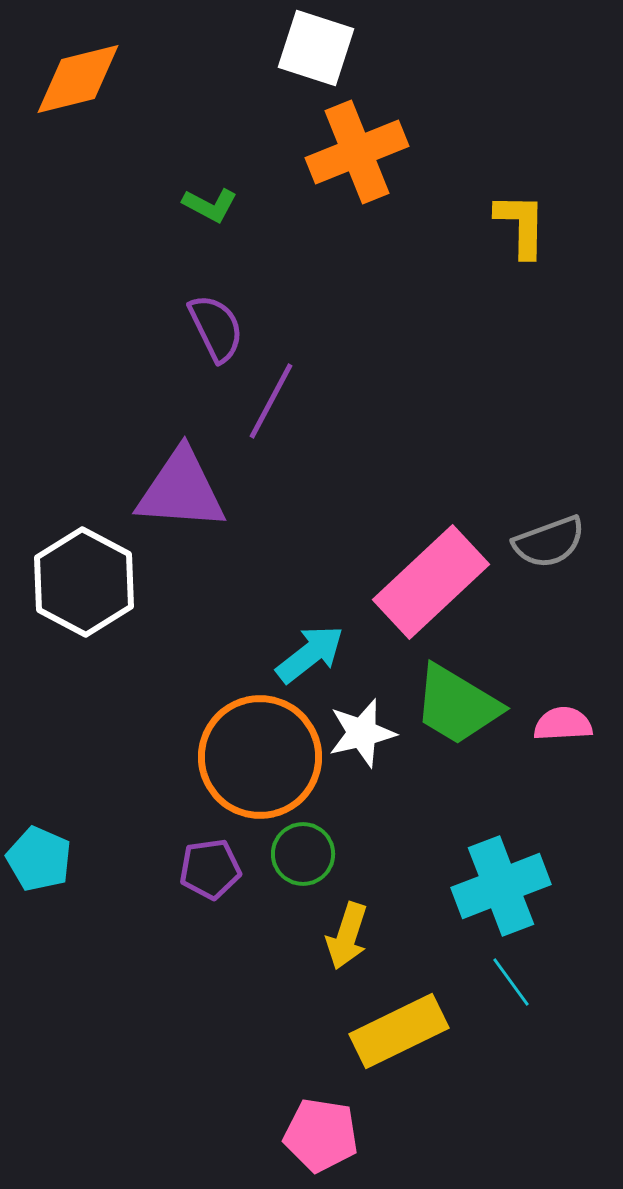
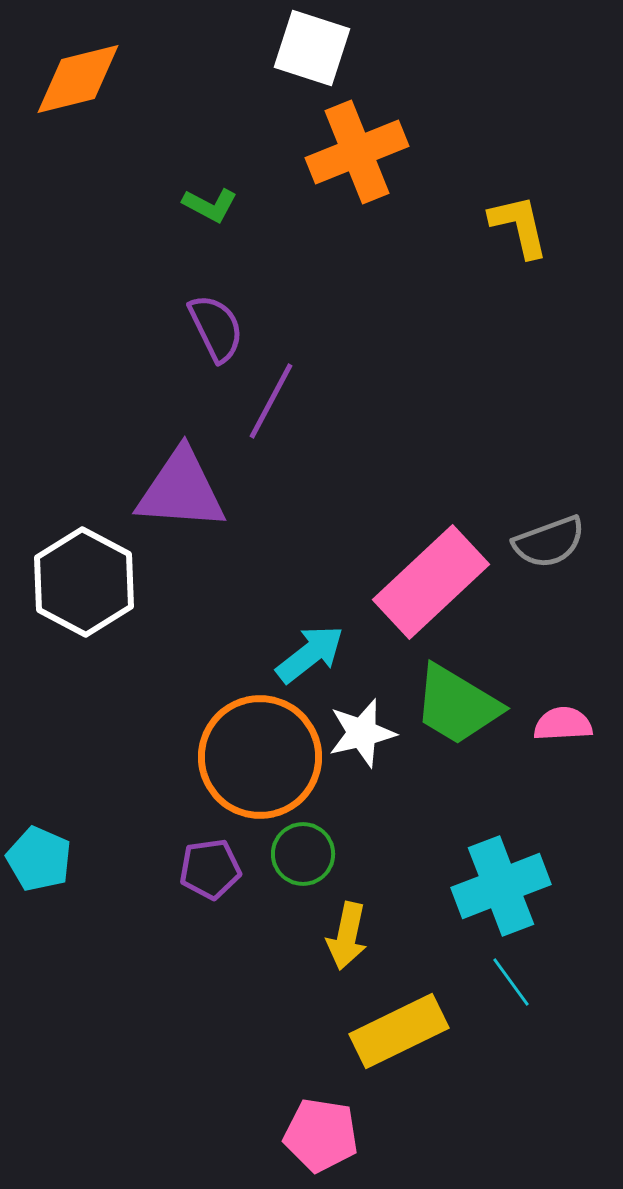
white square: moved 4 px left
yellow L-shape: moved 2 px left, 1 px down; rotated 14 degrees counterclockwise
yellow arrow: rotated 6 degrees counterclockwise
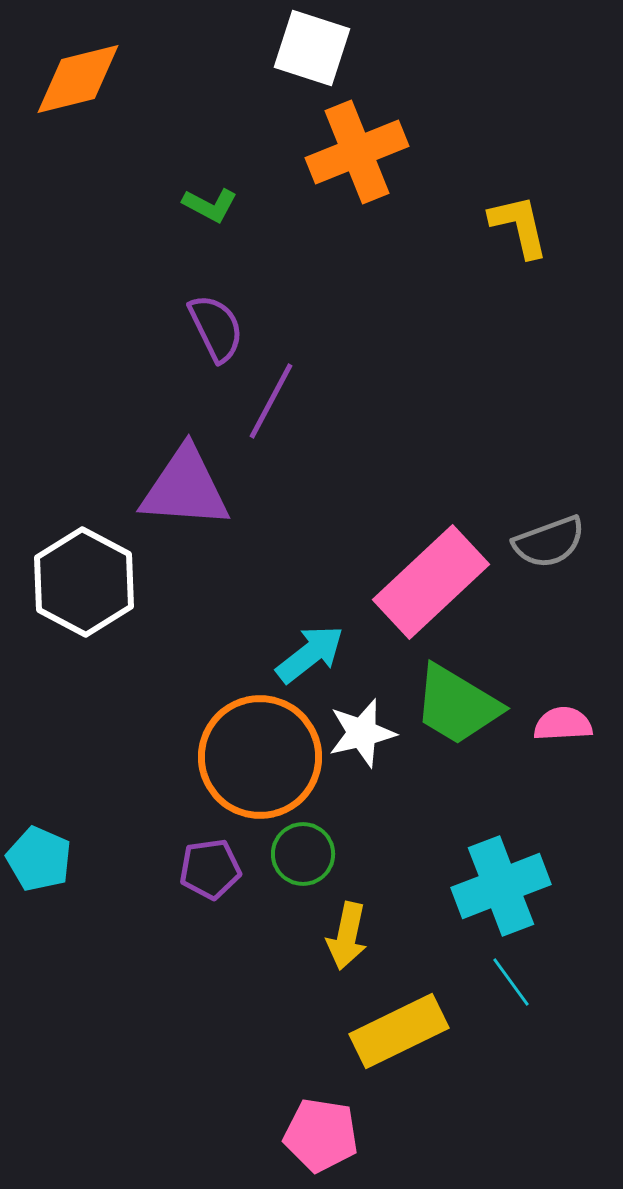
purple triangle: moved 4 px right, 2 px up
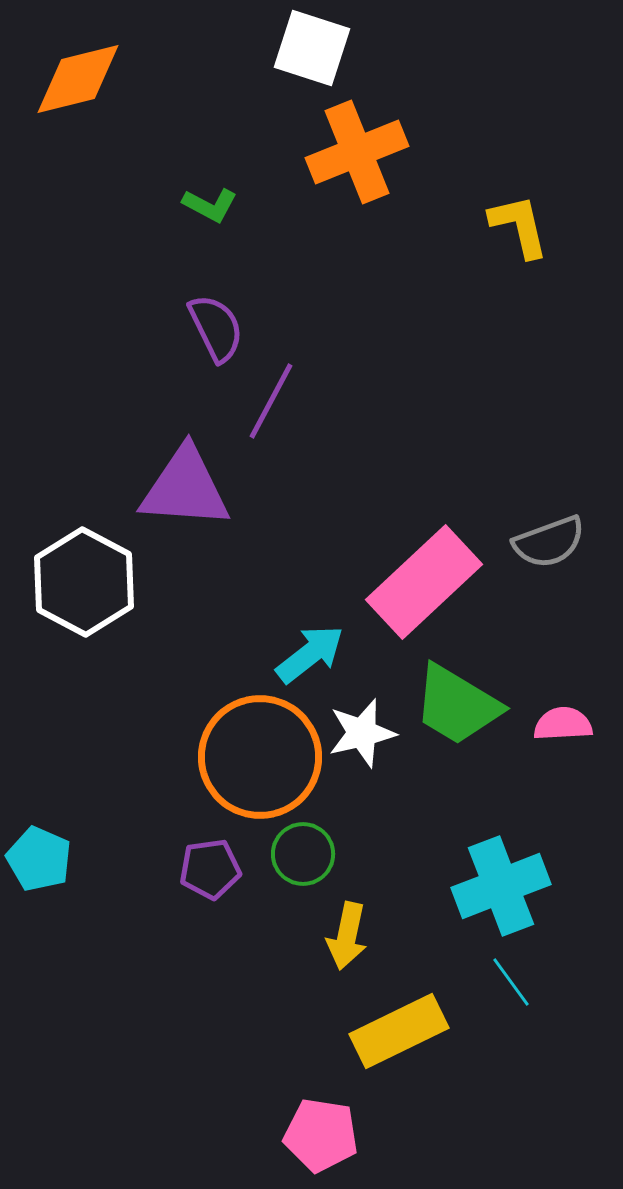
pink rectangle: moved 7 px left
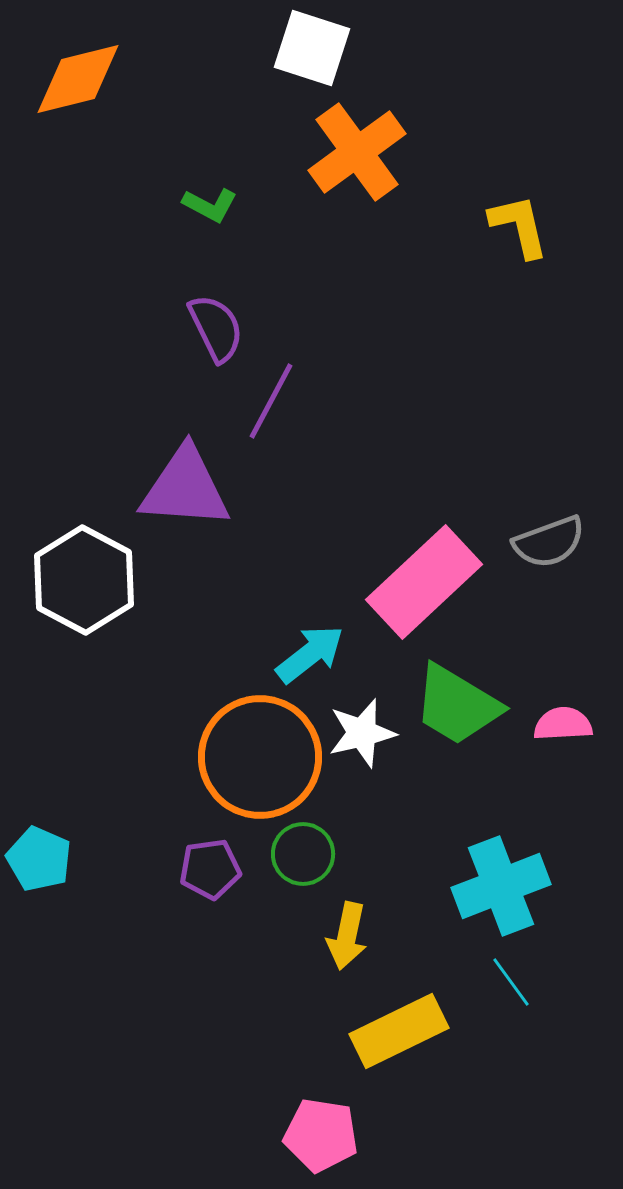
orange cross: rotated 14 degrees counterclockwise
white hexagon: moved 2 px up
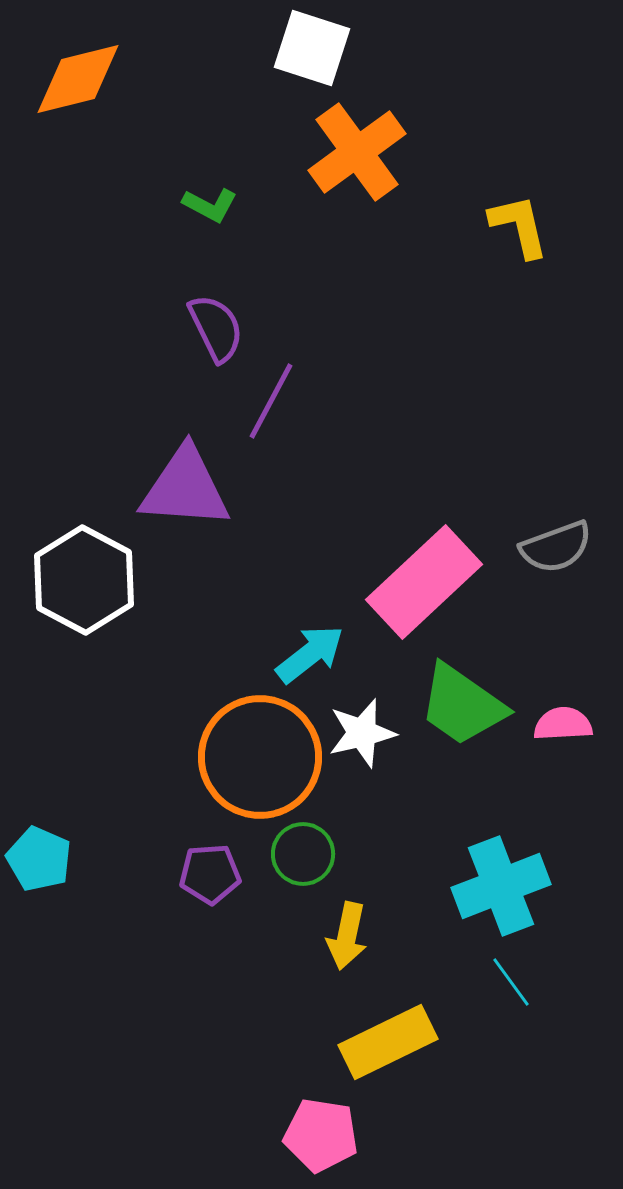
gray semicircle: moved 7 px right, 5 px down
green trapezoid: moved 5 px right; rotated 4 degrees clockwise
purple pentagon: moved 5 px down; rotated 4 degrees clockwise
yellow rectangle: moved 11 px left, 11 px down
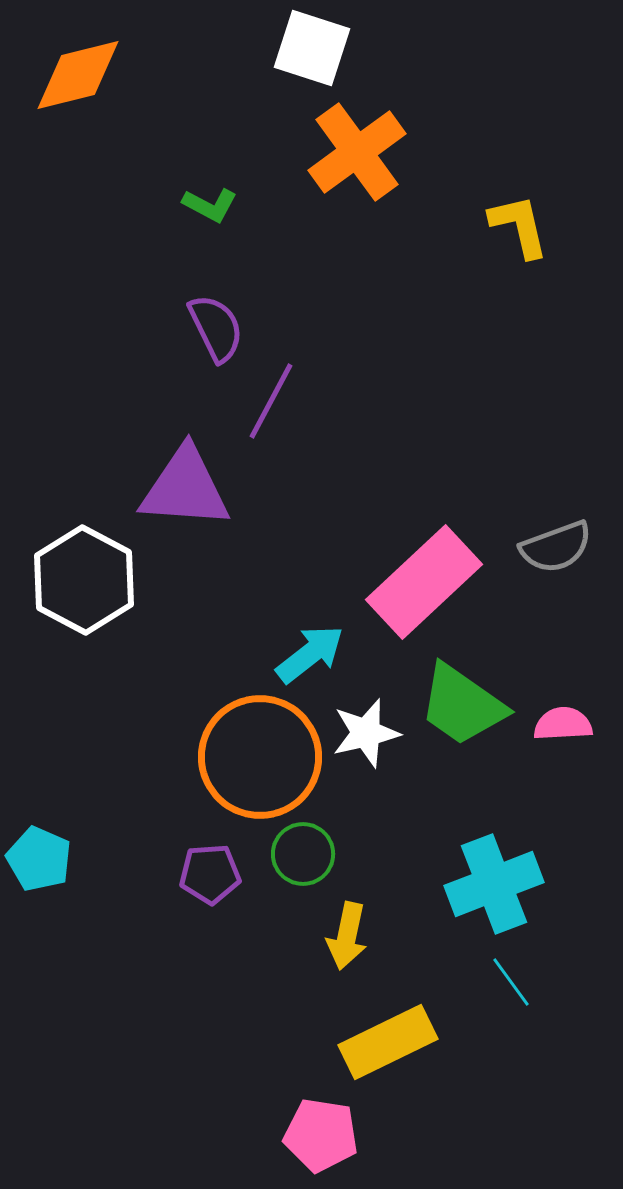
orange diamond: moved 4 px up
white star: moved 4 px right
cyan cross: moved 7 px left, 2 px up
